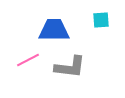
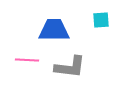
pink line: moved 1 px left; rotated 30 degrees clockwise
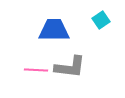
cyan square: rotated 30 degrees counterclockwise
pink line: moved 9 px right, 10 px down
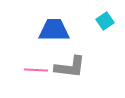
cyan square: moved 4 px right, 1 px down
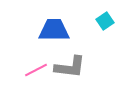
pink line: rotated 30 degrees counterclockwise
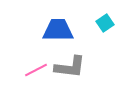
cyan square: moved 2 px down
blue trapezoid: moved 4 px right
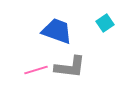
blue trapezoid: moved 1 px left, 1 px down; rotated 20 degrees clockwise
pink line: rotated 10 degrees clockwise
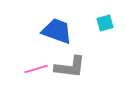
cyan square: rotated 18 degrees clockwise
pink line: moved 1 px up
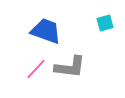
blue trapezoid: moved 11 px left
pink line: rotated 30 degrees counterclockwise
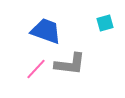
gray L-shape: moved 3 px up
